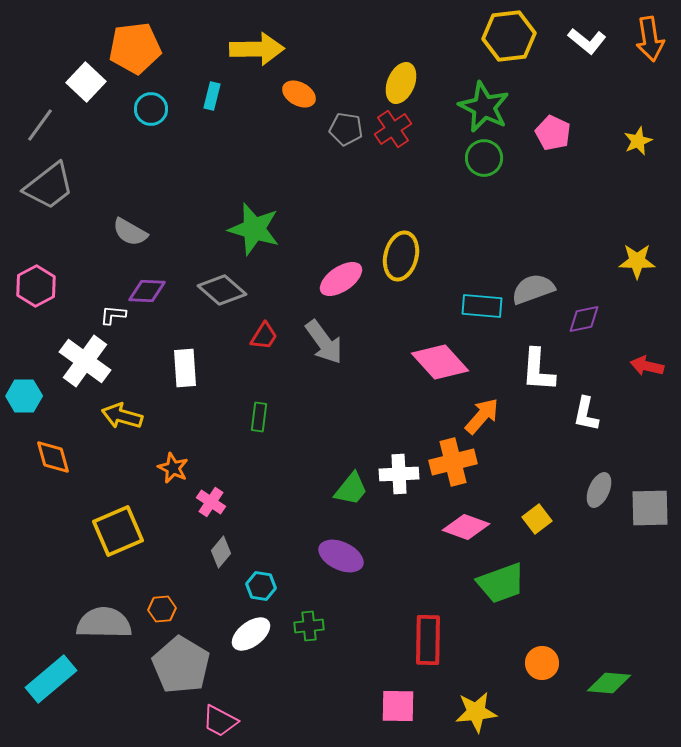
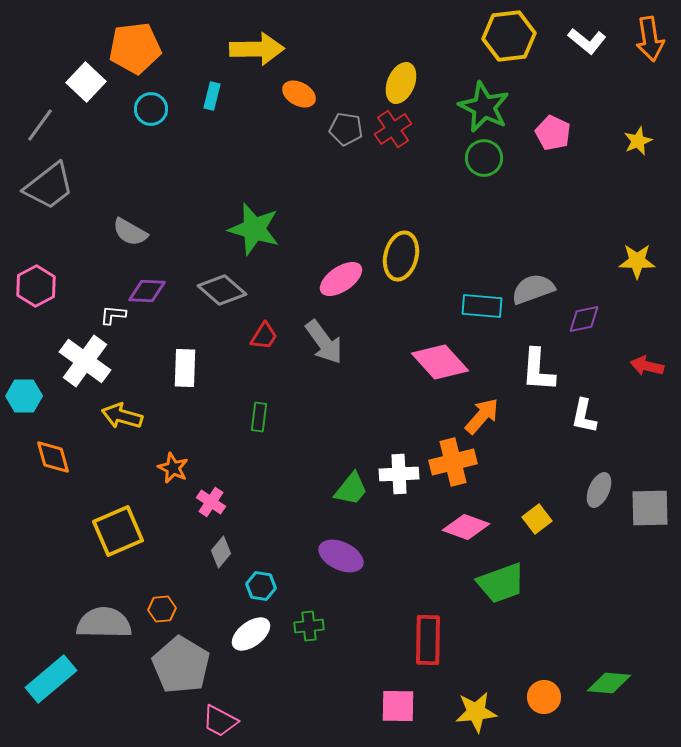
white rectangle at (185, 368): rotated 6 degrees clockwise
white L-shape at (586, 414): moved 2 px left, 2 px down
orange circle at (542, 663): moved 2 px right, 34 px down
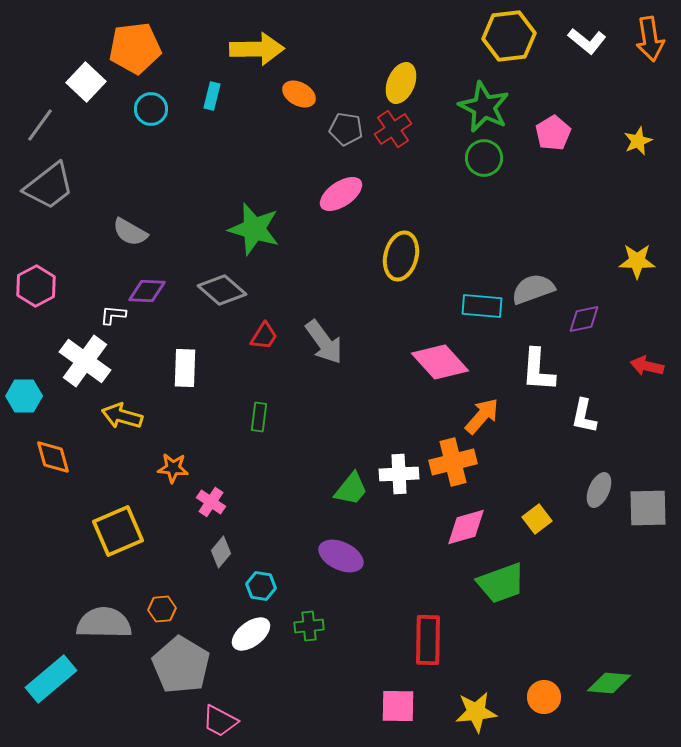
pink pentagon at (553, 133): rotated 16 degrees clockwise
pink ellipse at (341, 279): moved 85 px up
orange star at (173, 468): rotated 20 degrees counterclockwise
gray square at (650, 508): moved 2 px left
pink diamond at (466, 527): rotated 36 degrees counterclockwise
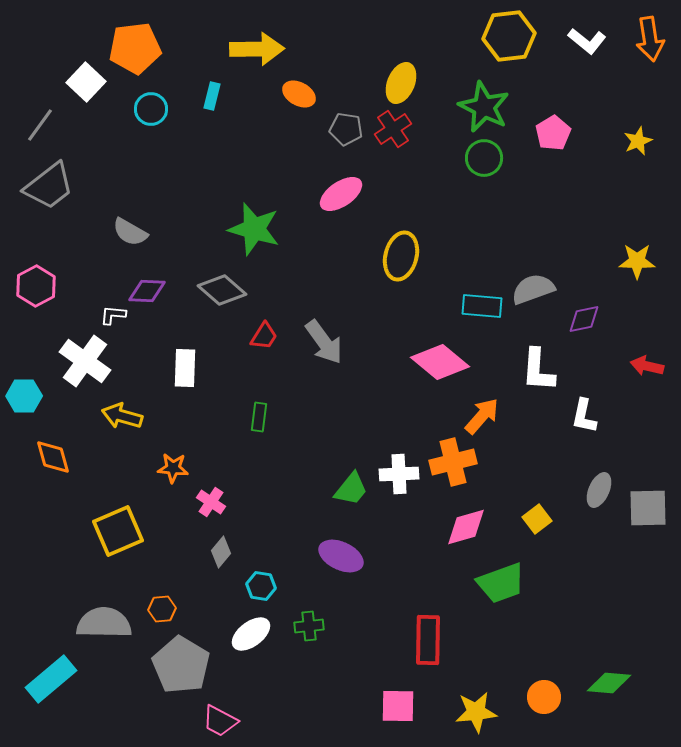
pink diamond at (440, 362): rotated 8 degrees counterclockwise
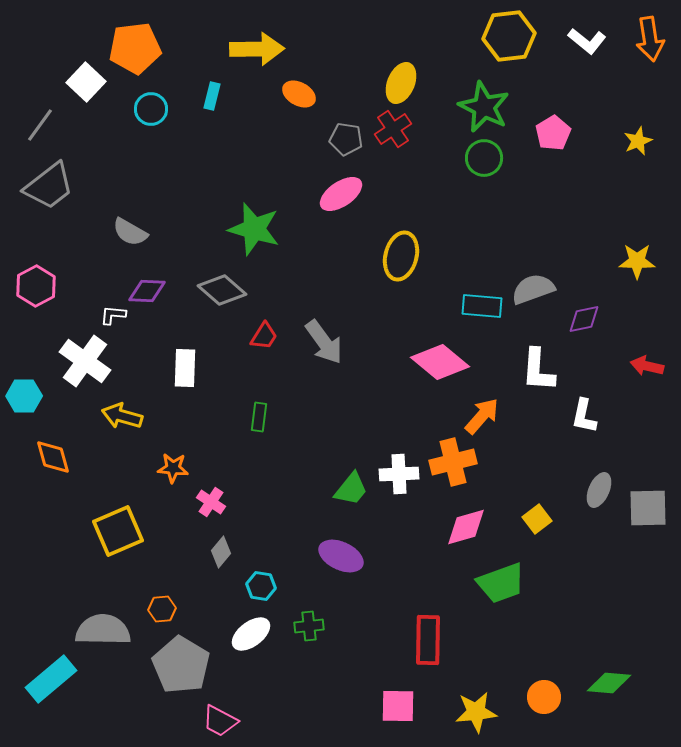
gray pentagon at (346, 129): moved 10 px down
gray semicircle at (104, 623): moved 1 px left, 7 px down
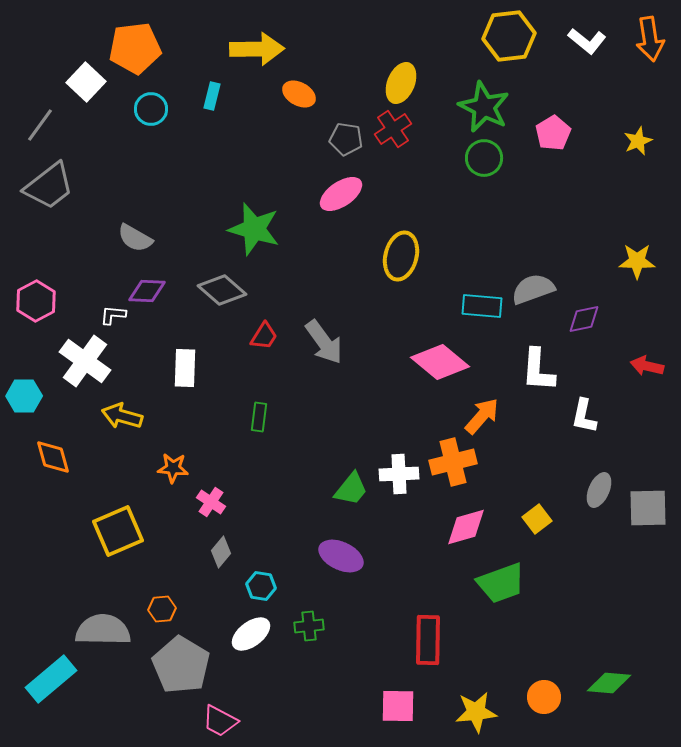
gray semicircle at (130, 232): moved 5 px right, 6 px down
pink hexagon at (36, 286): moved 15 px down
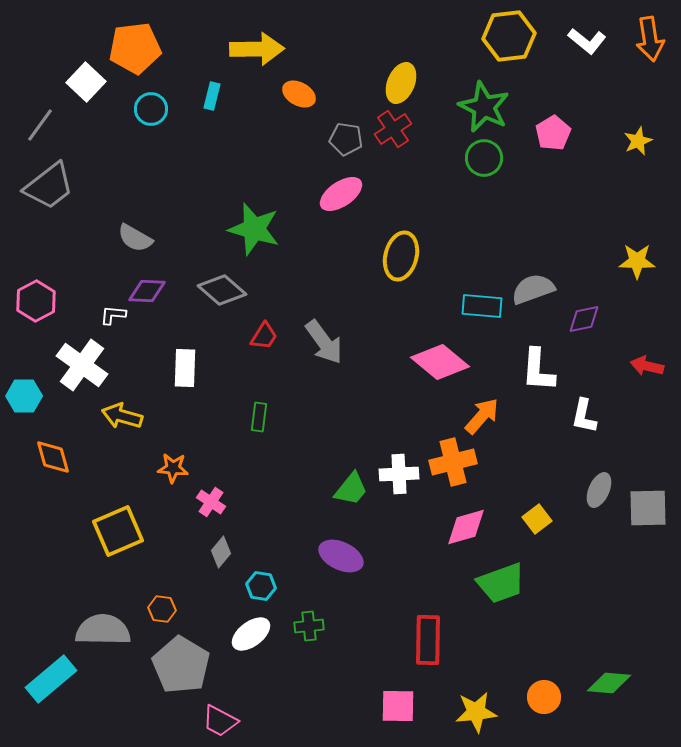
white cross at (85, 361): moved 3 px left, 4 px down
orange hexagon at (162, 609): rotated 12 degrees clockwise
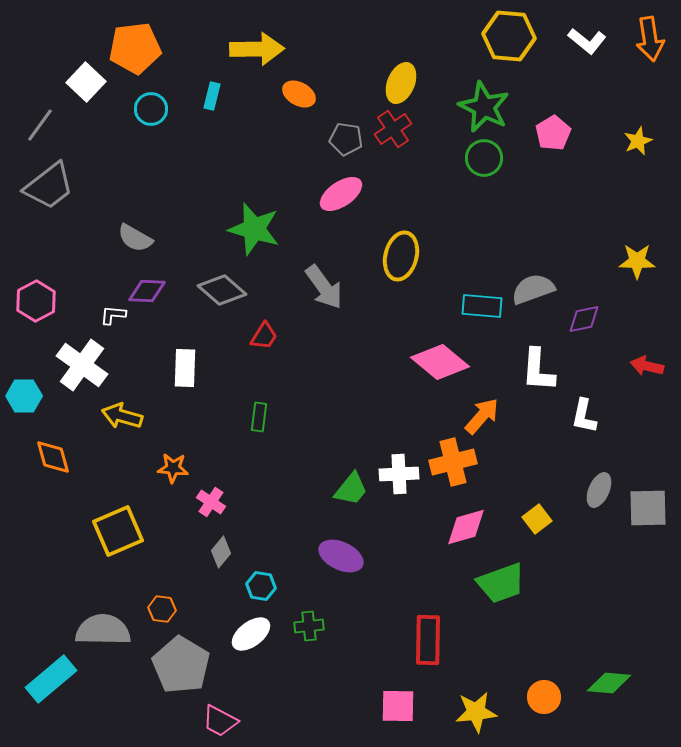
yellow hexagon at (509, 36): rotated 12 degrees clockwise
gray arrow at (324, 342): moved 55 px up
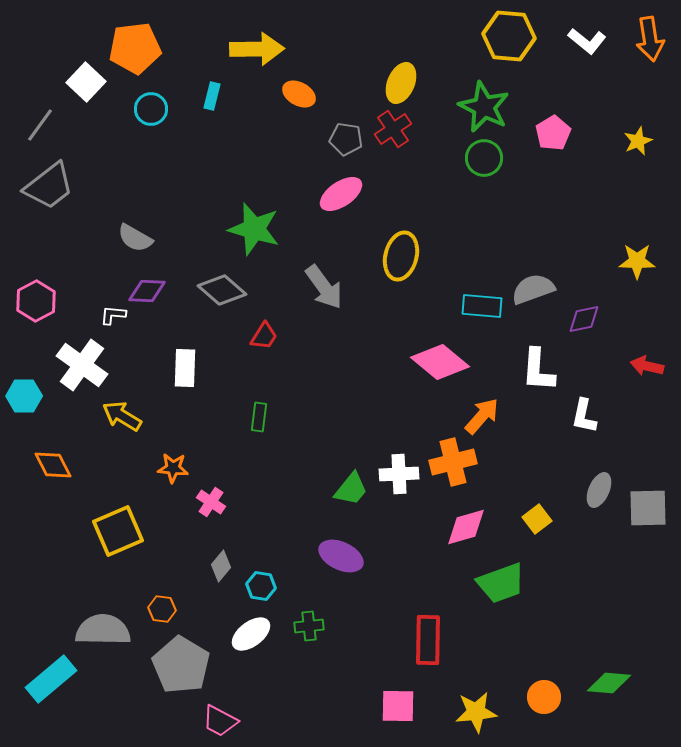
yellow arrow at (122, 416): rotated 15 degrees clockwise
orange diamond at (53, 457): moved 8 px down; rotated 12 degrees counterclockwise
gray diamond at (221, 552): moved 14 px down
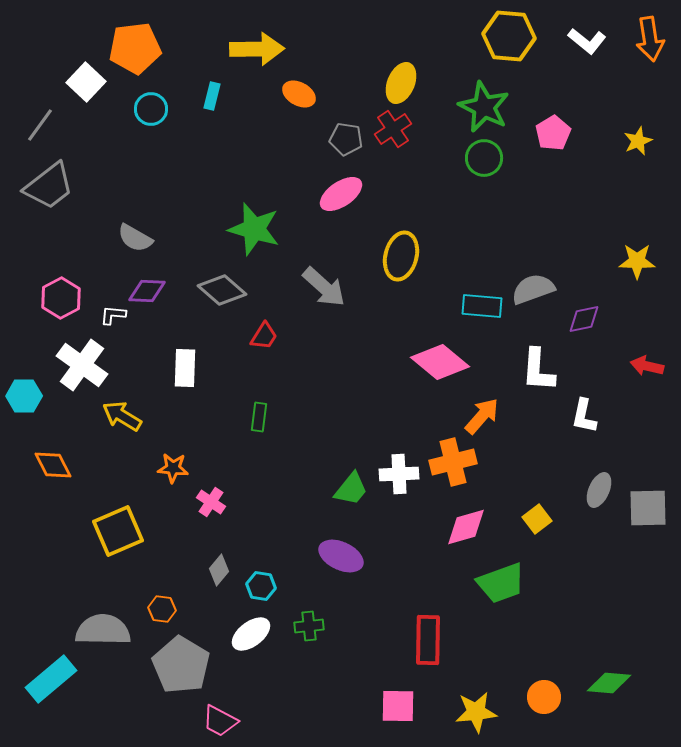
gray arrow at (324, 287): rotated 12 degrees counterclockwise
pink hexagon at (36, 301): moved 25 px right, 3 px up
gray diamond at (221, 566): moved 2 px left, 4 px down
